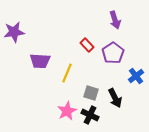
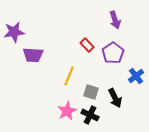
purple trapezoid: moved 7 px left, 6 px up
yellow line: moved 2 px right, 3 px down
gray square: moved 1 px up
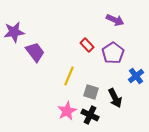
purple arrow: rotated 48 degrees counterclockwise
purple trapezoid: moved 2 px right, 3 px up; rotated 130 degrees counterclockwise
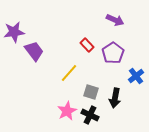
purple trapezoid: moved 1 px left, 1 px up
yellow line: moved 3 px up; rotated 18 degrees clockwise
black arrow: rotated 36 degrees clockwise
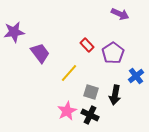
purple arrow: moved 5 px right, 6 px up
purple trapezoid: moved 6 px right, 2 px down
black arrow: moved 3 px up
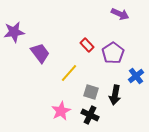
pink star: moved 6 px left
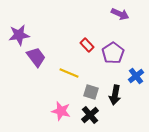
purple star: moved 5 px right, 3 px down
purple trapezoid: moved 4 px left, 4 px down
yellow line: rotated 72 degrees clockwise
pink star: rotated 30 degrees counterclockwise
black cross: rotated 24 degrees clockwise
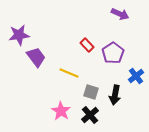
pink star: rotated 18 degrees clockwise
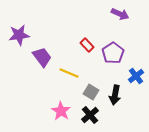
purple trapezoid: moved 6 px right
gray square: rotated 14 degrees clockwise
